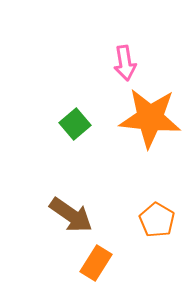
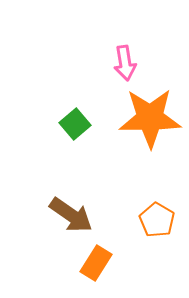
orange star: rotated 6 degrees counterclockwise
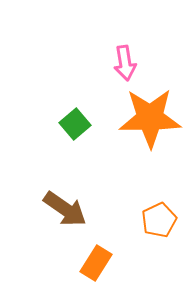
brown arrow: moved 6 px left, 6 px up
orange pentagon: moved 2 px right; rotated 16 degrees clockwise
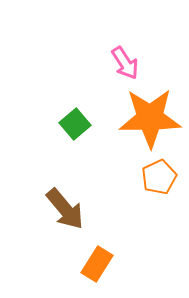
pink arrow: rotated 24 degrees counterclockwise
brown arrow: rotated 15 degrees clockwise
orange pentagon: moved 43 px up
orange rectangle: moved 1 px right, 1 px down
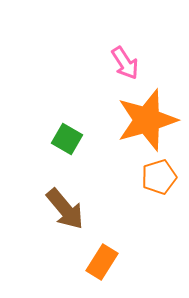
orange star: moved 3 px left, 2 px down; rotated 16 degrees counterclockwise
green square: moved 8 px left, 15 px down; rotated 20 degrees counterclockwise
orange pentagon: rotated 8 degrees clockwise
orange rectangle: moved 5 px right, 2 px up
